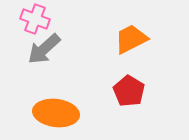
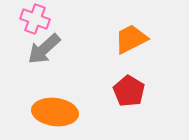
orange ellipse: moved 1 px left, 1 px up
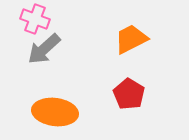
red pentagon: moved 3 px down
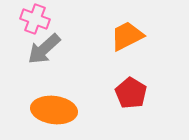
orange trapezoid: moved 4 px left, 3 px up
red pentagon: moved 2 px right, 1 px up
orange ellipse: moved 1 px left, 2 px up
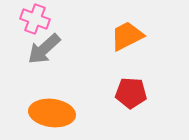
red pentagon: rotated 28 degrees counterclockwise
orange ellipse: moved 2 px left, 3 px down
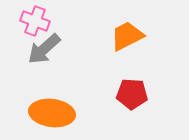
pink cross: moved 2 px down
red pentagon: moved 1 px right, 1 px down
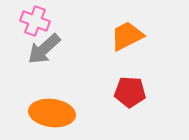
red pentagon: moved 2 px left, 2 px up
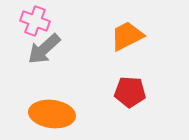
orange ellipse: moved 1 px down
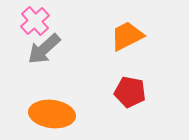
pink cross: rotated 28 degrees clockwise
red pentagon: rotated 8 degrees clockwise
